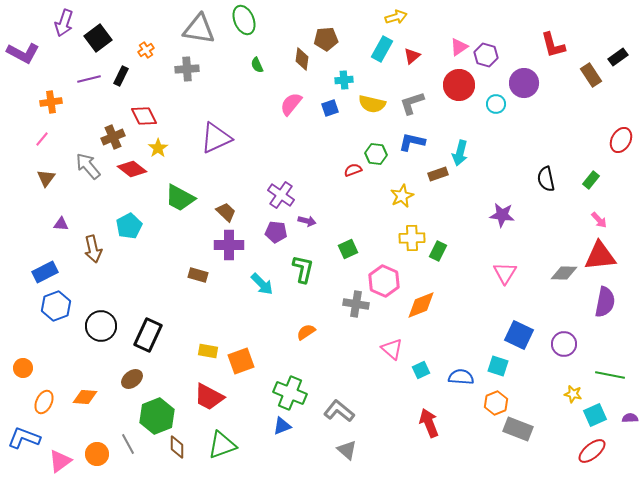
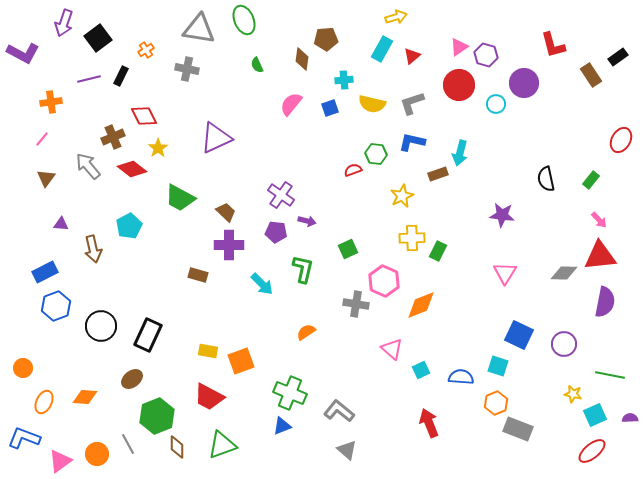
gray cross at (187, 69): rotated 15 degrees clockwise
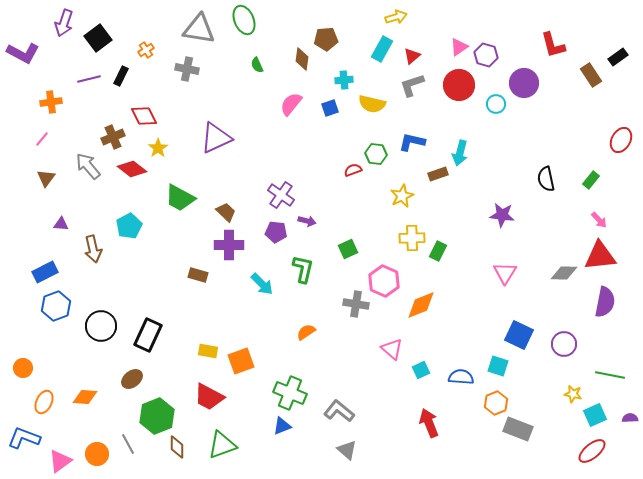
gray L-shape at (412, 103): moved 18 px up
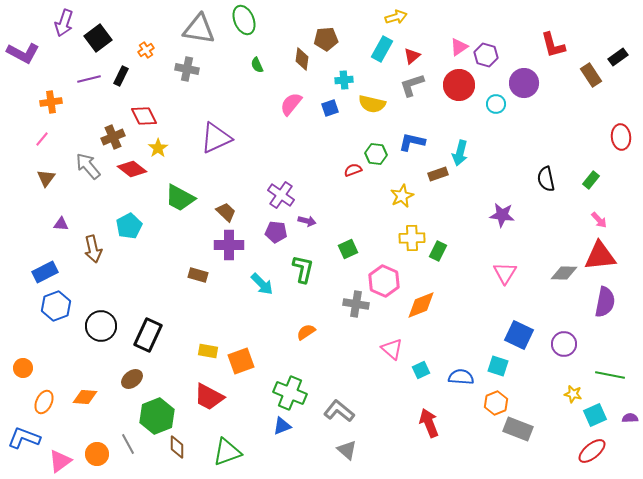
red ellipse at (621, 140): moved 3 px up; rotated 35 degrees counterclockwise
green triangle at (222, 445): moved 5 px right, 7 px down
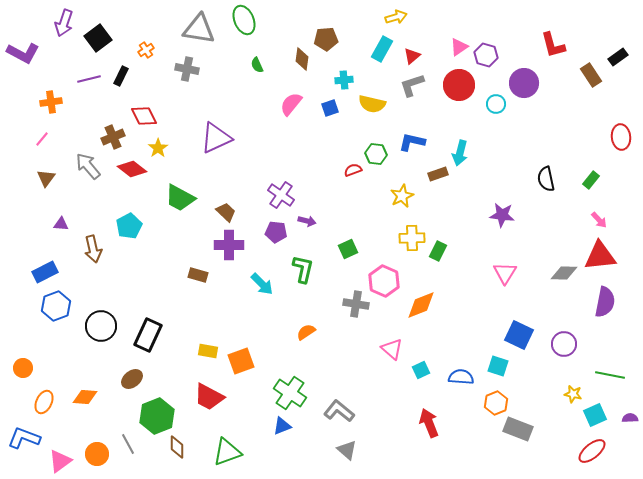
green cross at (290, 393): rotated 12 degrees clockwise
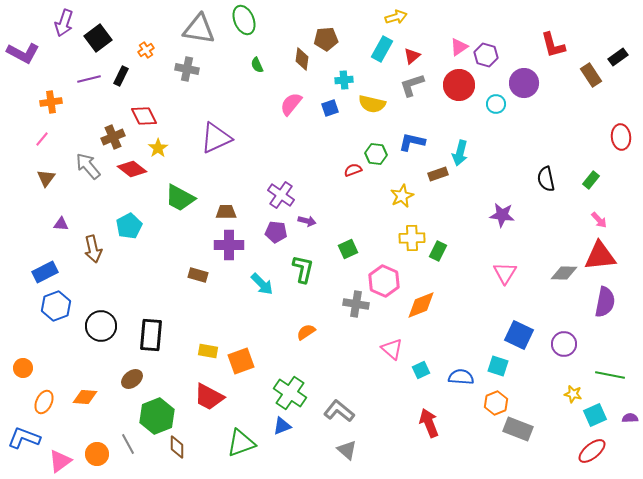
brown trapezoid at (226, 212): rotated 45 degrees counterclockwise
black rectangle at (148, 335): moved 3 px right; rotated 20 degrees counterclockwise
green triangle at (227, 452): moved 14 px right, 9 px up
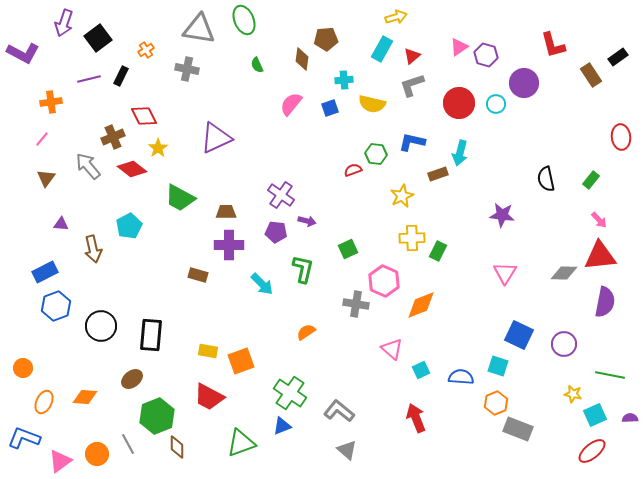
red circle at (459, 85): moved 18 px down
red arrow at (429, 423): moved 13 px left, 5 px up
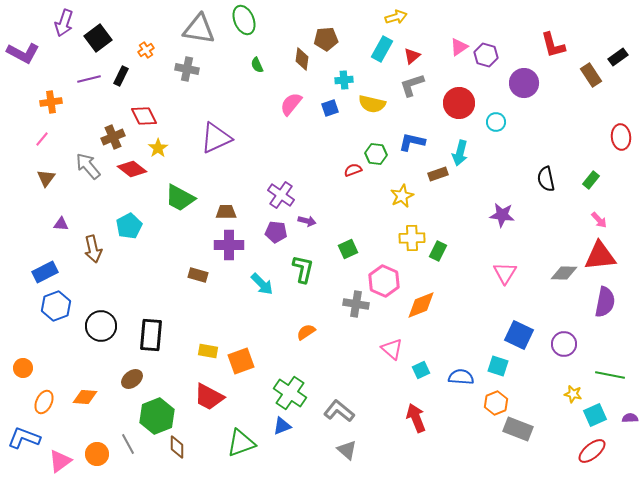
cyan circle at (496, 104): moved 18 px down
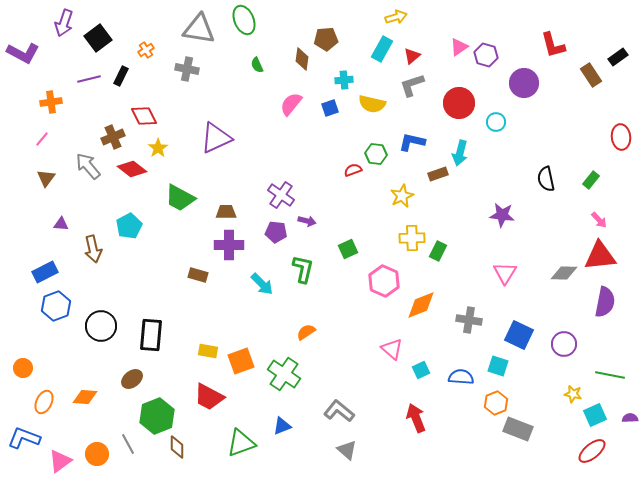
gray cross at (356, 304): moved 113 px right, 16 px down
green cross at (290, 393): moved 6 px left, 19 px up
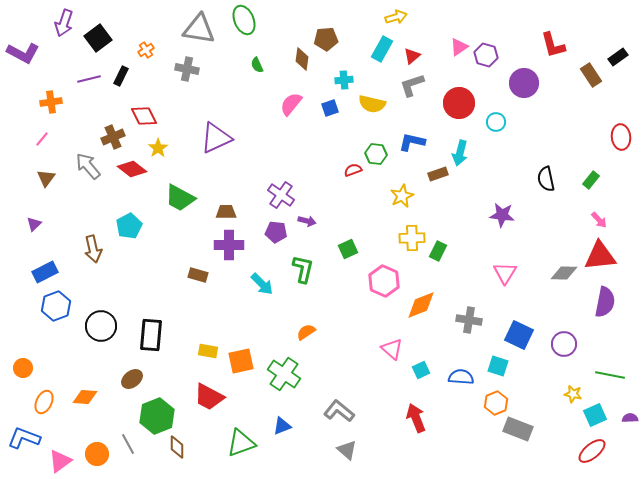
purple triangle at (61, 224): moved 27 px left; rotated 49 degrees counterclockwise
orange square at (241, 361): rotated 8 degrees clockwise
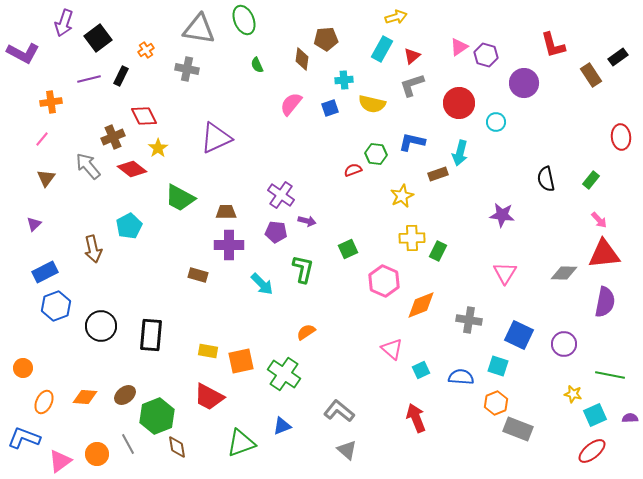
red triangle at (600, 256): moved 4 px right, 2 px up
brown ellipse at (132, 379): moved 7 px left, 16 px down
brown diamond at (177, 447): rotated 10 degrees counterclockwise
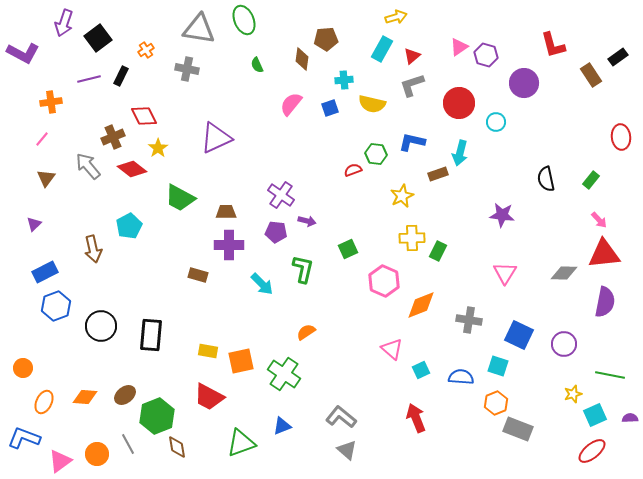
yellow star at (573, 394): rotated 30 degrees counterclockwise
gray L-shape at (339, 411): moved 2 px right, 6 px down
